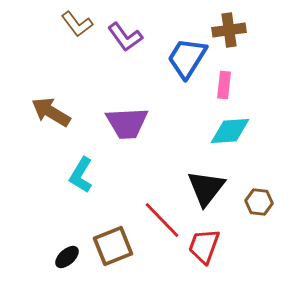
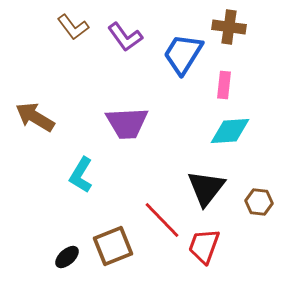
brown L-shape: moved 4 px left, 3 px down
brown cross: moved 3 px up; rotated 16 degrees clockwise
blue trapezoid: moved 4 px left, 4 px up
brown arrow: moved 16 px left, 5 px down
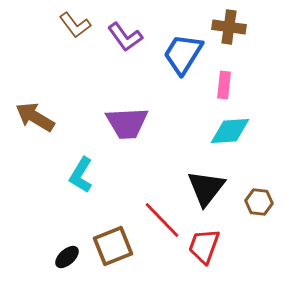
brown L-shape: moved 2 px right, 2 px up
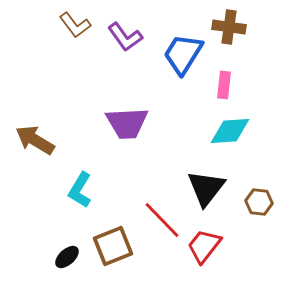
brown arrow: moved 23 px down
cyan L-shape: moved 1 px left, 15 px down
red trapezoid: rotated 18 degrees clockwise
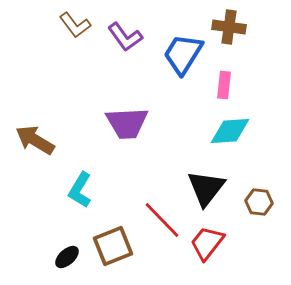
red trapezoid: moved 3 px right, 3 px up
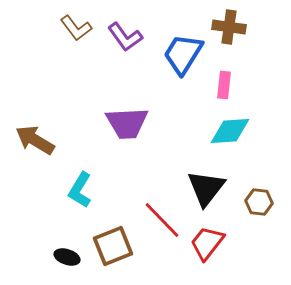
brown L-shape: moved 1 px right, 3 px down
black ellipse: rotated 60 degrees clockwise
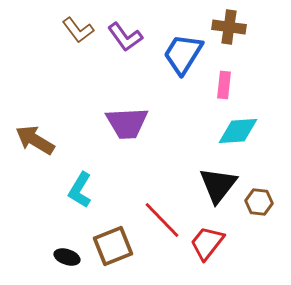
brown L-shape: moved 2 px right, 2 px down
cyan diamond: moved 8 px right
black triangle: moved 12 px right, 3 px up
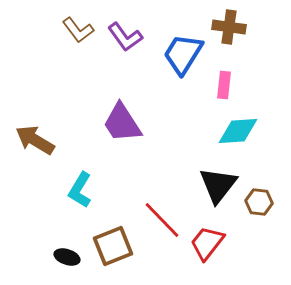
purple trapezoid: moved 5 px left; rotated 60 degrees clockwise
